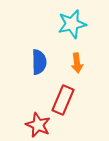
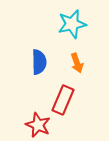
orange arrow: rotated 12 degrees counterclockwise
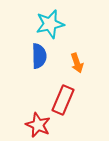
cyan star: moved 22 px left
blue semicircle: moved 6 px up
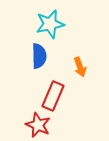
orange arrow: moved 3 px right, 4 px down
red rectangle: moved 10 px left, 4 px up
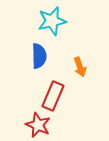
cyan star: moved 2 px right, 3 px up
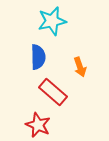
blue semicircle: moved 1 px left, 1 px down
red rectangle: moved 4 px up; rotated 72 degrees counterclockwise
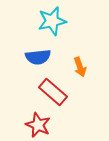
blue semicircle: rotated 85 degrees clockwise
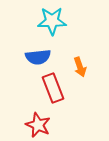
cyan star: rotated 12 degrees clockwise
red rectangle: moved 4 px up; rotated 28 degrees clockwise
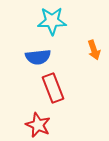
orange arrow: moved 14 px right, 17 px up
